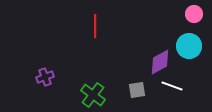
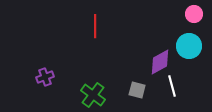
white line: rotated 55 degrees clockwise
gray square: rotated 24 degrees clockwise
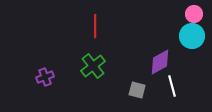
cyan circle: moved 3 px right, 10 px up
green cross: moved 29 px up; rotated 15 degrees clockwise
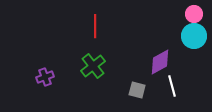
cyan circle: moved 2 px right
